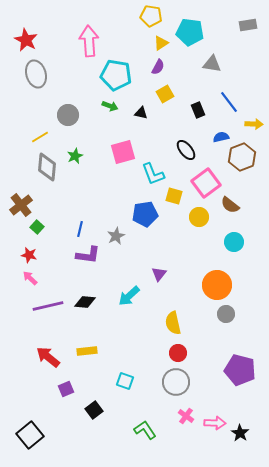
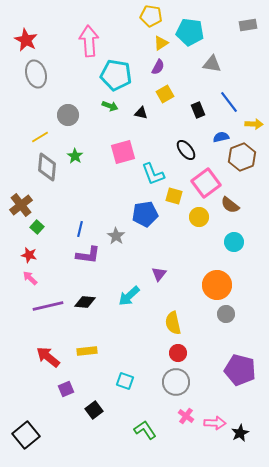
green star at (75, 156): rotated 14 degrees counterclockwise
gray star at (116, 236): rotated 12 degrees counterclockwise
black star at (240, 433): rotated 12 degrees clockwise
black square at (30, 435): moved 4 px left
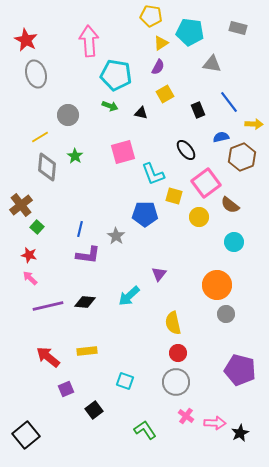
gray rectangle at (248, 25): moved 10 px left, 3 px down; rotated 24 degrees clockwise
blue pentagon at (145, 214): rotated 10 degrees clockwise
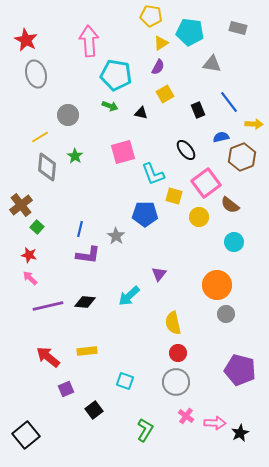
green L-shape at (145, 430): rotated 65 degrees clockwise
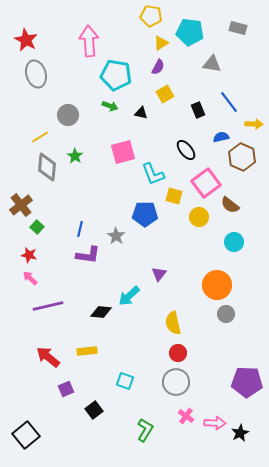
brown hexagon at (242, 157): rotated 16 degrees counterclockwise
black diamond at (85, 302): moved 16 px right, 10 px down
purple pentagon at (240, 370): moved 7 px right, 12 px down; rotated 12 degrees counterclockwise
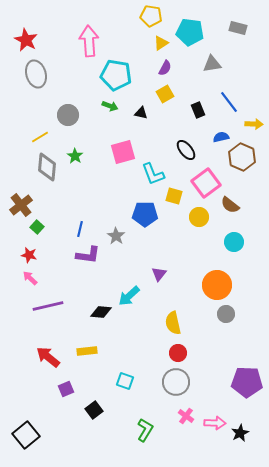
gray triangle at (212, 64): rotated 18 degrees counterclockwise
purple semicircle at (158, 67): moved 7 px right, 1 px down
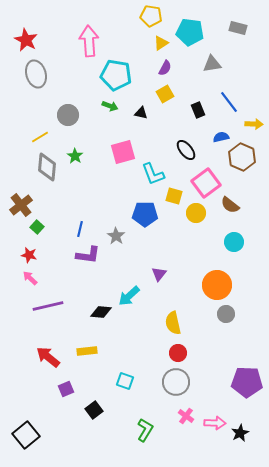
yellow circle at (199, 217): moved 3 px left, 4 px up
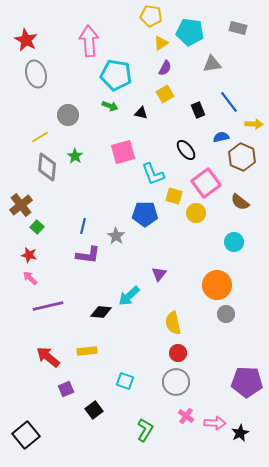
brown semicircle at (230, 205): moved 10 px right, 3 px up
blue line at (80, 229): moved 3 px right, 3 px up
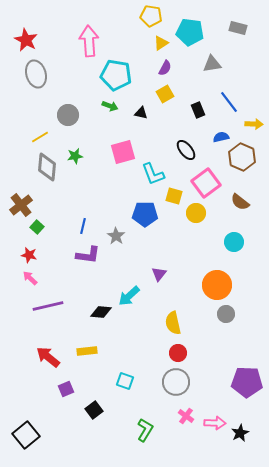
green star at (75, 156): rotated 28 degrees clockwise
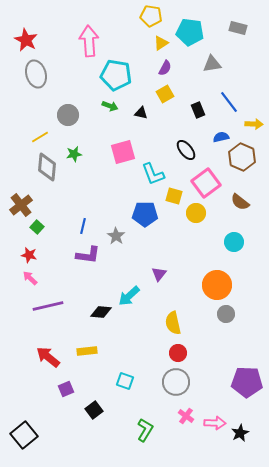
green star at (75, 156): moved 1 px left, 2 px up
black square at (26, 435): moved 2 px left
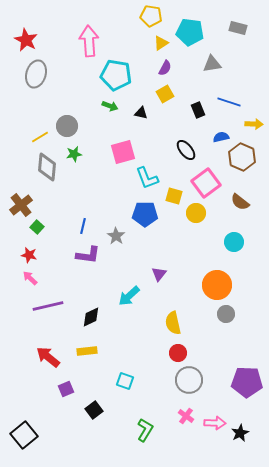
gray ellipse at (36, 74): rotated 32 degrees clockwise
blue line at (229, 102): rotated 35 degrees counterclockwise
gray circle at (68, 115): moved 1 px left, 11 px down
cyan L-shape at (153, 174): moved 6 px left, 4 px down
black diamond at (101, 312): moved 10 px left, 5 px down; rotated 30 degrees counterclockwise
gray circle at (176, 382): moved 13 px right, 2 px up
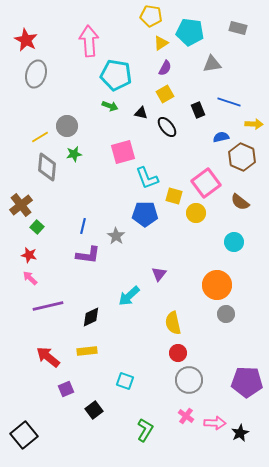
black ellipse at (186, 150): moved 19 px left, 23 px up
